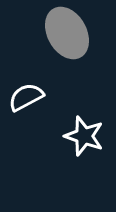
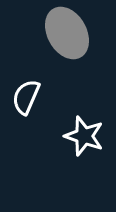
white semicircle: rotated 39 degrees counterclockwise
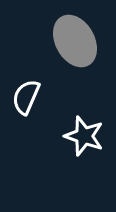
gray ellipse: moved 8 px right, 8 px down
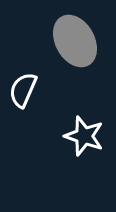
white semicircle: moved 3 px left, 7 px up
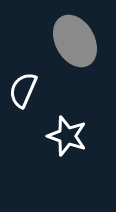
white star: moved 17 px left
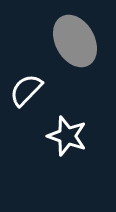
white semicircle: moved 3 px right; rotated 21 degrees clockwise
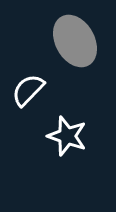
white semicircle: moved 2 px right
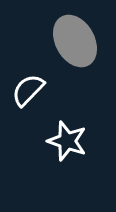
white star: moved 5 px down
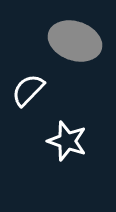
gray ellipse: rotated 42 degrees counterclockwise
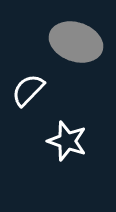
gray ellipse: moved 1 px right, 1 px down
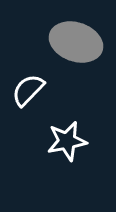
white star: rotated 30 degrees counterclockwise
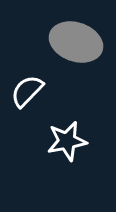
white semicircle: moved 1 px left, 1 px down
